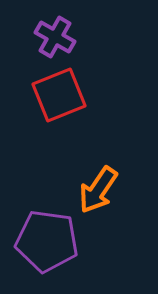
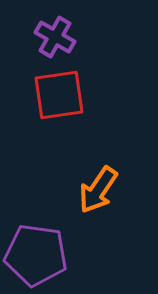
red square: rotated 14 degrees clockwise
purple pentagon: moved 11 px left, 14 px down
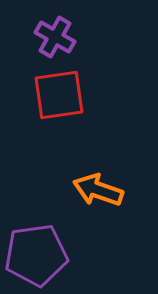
orange arrow: rotated 75 degrees clockwise
purple pentagon: rotated 16 degrees counterclockwise
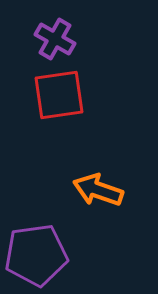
purple cross: moved 2 px down
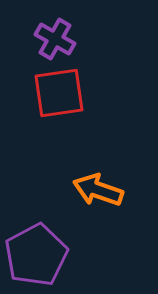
red square: moved 2 px up
purple pentagon: rotated 20 degrees counterclockwise
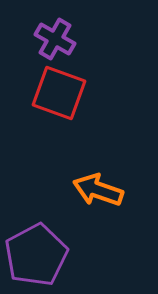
red square: rotated 28 degrees clockwise
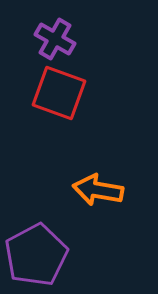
orange arrow: rotated 9 degrees counterclockwise
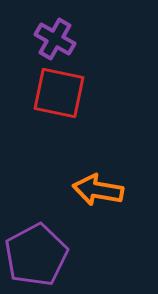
red square: rotated 8 degrees counterclockwise
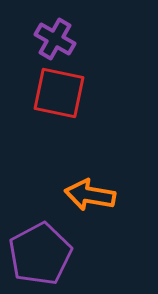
orange arrow: moved 8 px left, 5 px down
purple pentagon: moved 4 px right, 1 px up
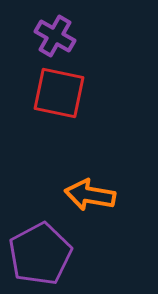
purple cross: moved 3 px up
